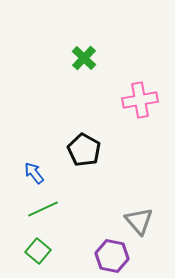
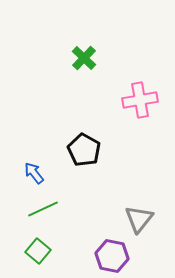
gray triangle: moved 2 px up; rotated 20 degrees clockwise
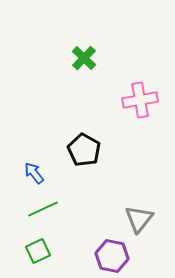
green square: rotated 25 degrees clockwise
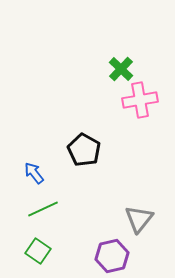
green cross: moved 37 px right, 11 px down
green square: rotated 30 degrees counterclockwise
purple hexagon: rotated 24 degrees counterclockwise
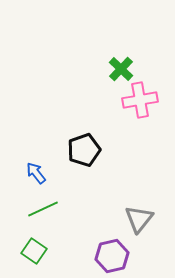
black pentagon: rotated 24 degrees clockwise
blue arrow: moved 2 px right
green square: moved 4 px left
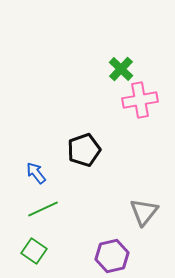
gray triangle: moved 5 px right, 7 px up
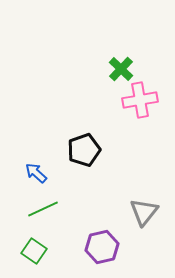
blue arrow: rotated 10 degrees counterclockwise
purple hexagon: moved 10 px left, 9 px up
